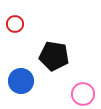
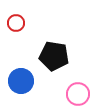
red circle: moved 1 px right, 1 px up
pink circle: moved 5 px left
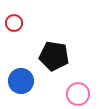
red circle: moved 2 px left
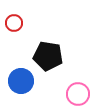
black pentagon: moved 6 px left
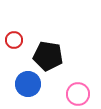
red circle: moved 17 px down
blue circle: moved 7 px right, 3 px down
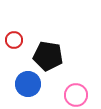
pink circle: moved 2 px left, 1 px down
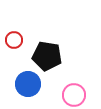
black pentagon: moved 1 px left
pink circle: moved 2 px left
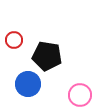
pink circle: moved 6 px right
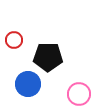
black pentagon: moved 1 px right, 1 px down; rotated 8 degrees counterclockwise
pink circle: moved 1 px left, 1 px up
